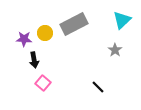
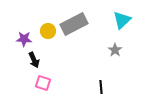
yellow circle: moved 3 px right, 2 px up
black arrow: rotated 14 degrees counterclockwise
pink square: rotated 21 degrees counterclockwise
black line: moved 3 px right; rotated 40 degrees clockwise
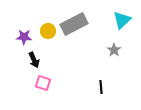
purple star: moved 2 px up
gray star: moved 1 px left
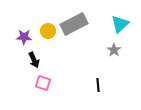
cyan triangle: moved 2 px left, 4 px down
black line: moved 3 px left, 2 px up
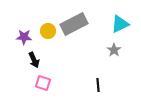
cyan triangle: rotated 18 degrees clockwise
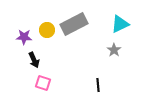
yellow circle: moved 1 px left, 1 px up
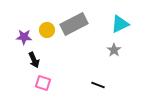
black line: rotated 64 degrees counterclockwise
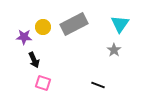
cyan triangle: rotated 30 degrees counterclockwise
yellow circle: moved 4 px left, 3 px up
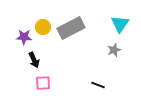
gray rectangle: moved 3 px left, 4 px down
gray star: rotated 16 degrees clockwise
pink square: rotated 21 degrees counterclockwise
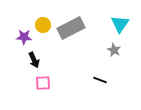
yellow circle: moved 2 px up
gray star: rotated 24 degrees counterclockwise
black line: moved 2 px right, 5 px up
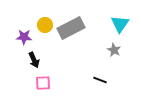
yellow circle: moved 2 px right
